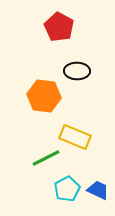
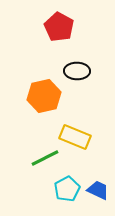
orange hexagon: rotated 20 degrees counterclockwise
green line: moved 1 px left
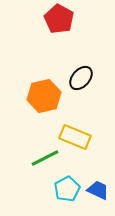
red pentagon: moved 8 px up
black ellipse: moved 4 px right, 7 px down; rotated 50 degrees counterclockwise
